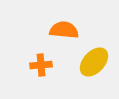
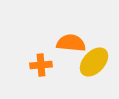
orange semicircle: moved 7 px right, 13 px down
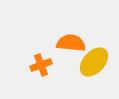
orange cross: rotated 15 degrees counterclockwise
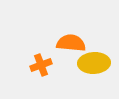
yellow ellipse: moved 1 px down; rotated 44 degrees clockwise
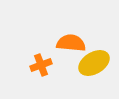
yellow ellipse: rotated 28 degrees counterclockwise
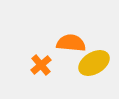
orange cross: rotated 20 degrees counterclockwise
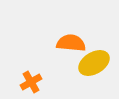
orange cross: moved 10 px left, 17 px down; rotated 10 degrees clockwise
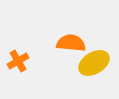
orange cross: moved 13 px left, 21 px up
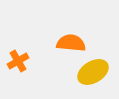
yellow ellipse: moved 1 px left, 9 px down
